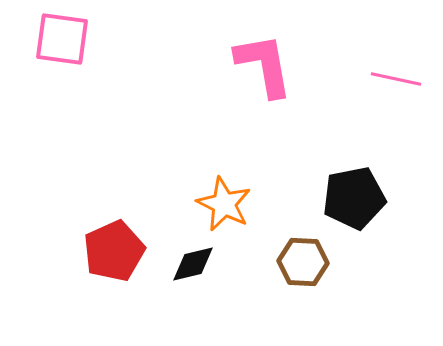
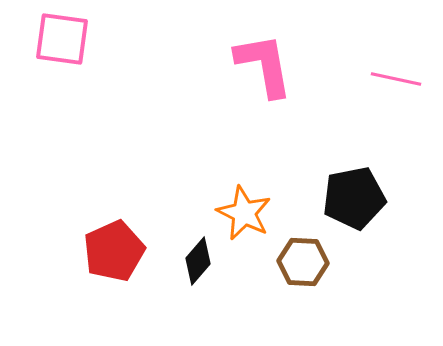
orange star: moved 20 px right, 9 px down
black diamond: moved 5 px right, 3 px up; rotated 36 degrees counterclockwise
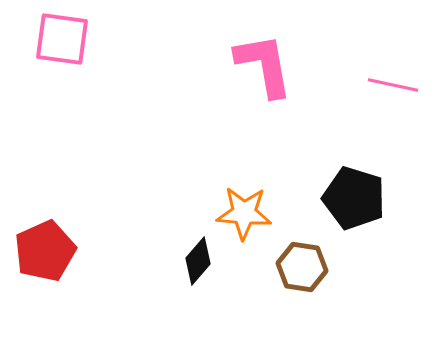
pink line: moved 3 px left, 6 px down
black pentagon: rotated 28 degrees clockwise
orange star: rotated 22 degrees counterclockwise
red pentagon: moved 69 px left
brown hexagon: moved 1 px left, 5 px down; rotated 6 degrees clockwise
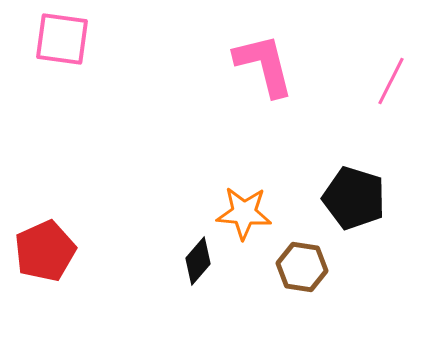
pink L-shape: rotated 4 degrees counterclockwise
pink line: moved 2 px left, 4 px up; rotated 75 degrees counterclockwise
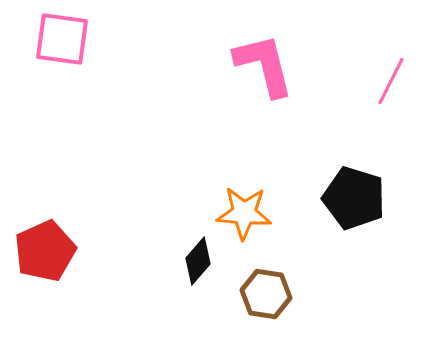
brown hexagon: moved 36 px left, 27 px down
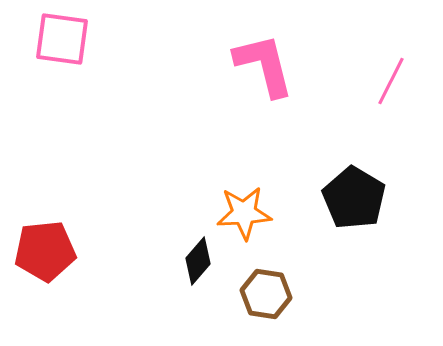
black pentagon: rotated 14 degrees clockwise
orange star: rotated 8 degrees counterclockwise
red pentagon: rotated 18 degrees clockwise
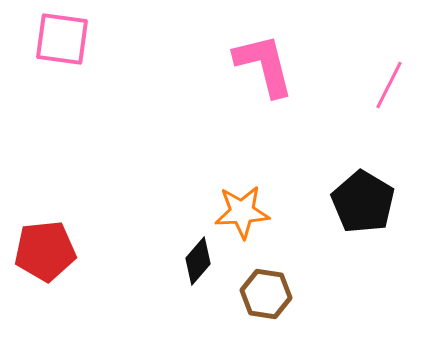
pink line: moved 2 px left, 4 px down
black pentagon: moved 9 px right, 4 px down
orange star: moved 2 px left, 1 px up
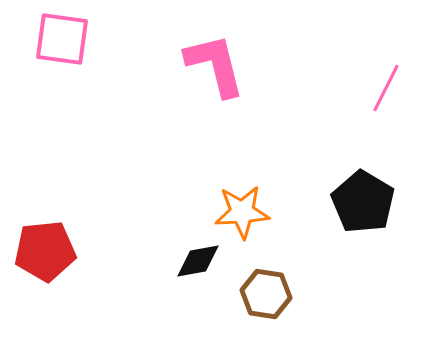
pink L-shape: moved 49 px left
pink line: moved 3 px left, 3 px down
black diamond: rotated 39 degrees clockwise
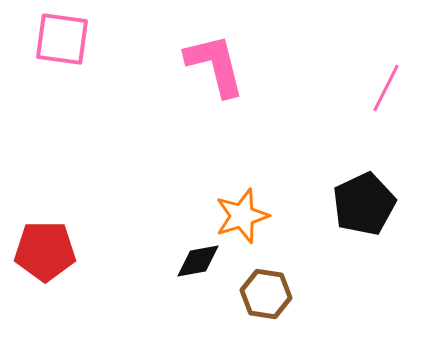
black pentagon: moved 1 px right, 2 px down; rotated 16 degrees clockwise
orange star: moved 4 px down; rotated 14 degrees counterclockwise
red pentagon: rotated 6 degrees clockwise
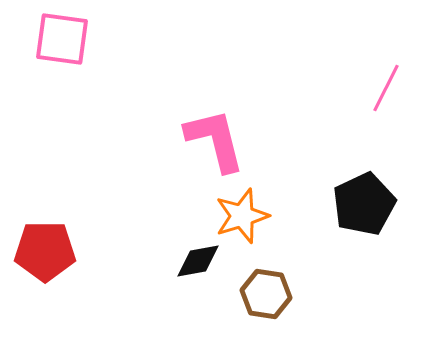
pink L-shape: moved 75 px down
